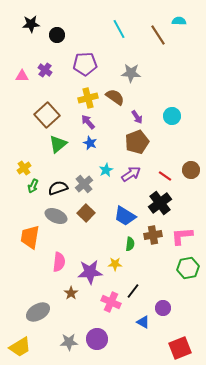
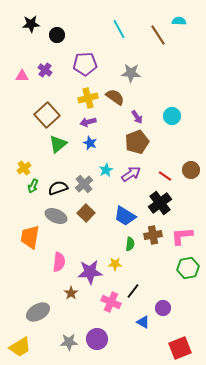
purple arrow at (88, 122): rotated 63 degrees counterclockwise
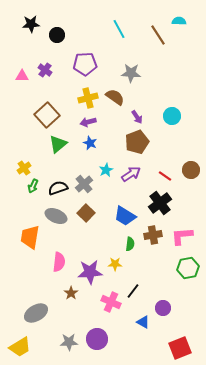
gray ellipse at (38, 312): moved 2 px left, 1 px down
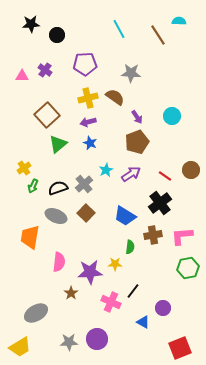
green semicircle at (130, 244): moved 3 px down
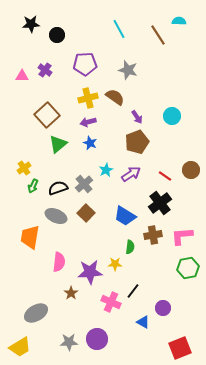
gray star at (131, 73): moved 3 px left, 3 px up; rotated 12 degrees clockwise
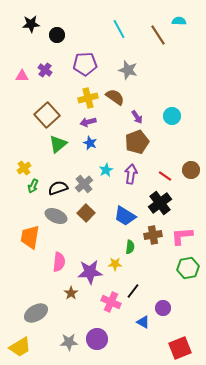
purple arrow at (131, 174): rotated 48 degrees counterclockwise
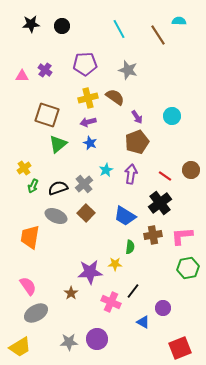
black circle at (57, 35): moved 5 px right, 9 px up
brown square at (47, 115): rotated 30 degrees counterclockwise
pink semicircle at (59, 262): moved 31 px left, 24 px down; rotated 42 degrees counterclockwise
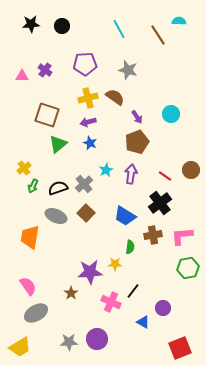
cyan circle at (172, 116): moved 1 px left, 2 px up
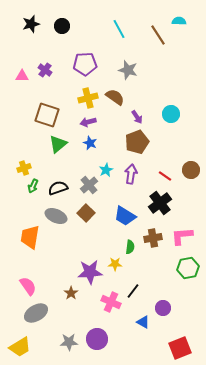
black star at (31, 24): rotated 12 degrees counterclockwise
yellow cross at (24, 168): rotated 16 degrees clockwise
gray cross at (84, 184): moved 5 px right, 1 px down
brown cross at (153, 235): moved 3 px down
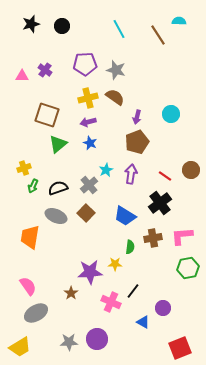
gray star at (128, 70): moved 12 px left
purple arrow at (137, 117): rotated 48 degrees clockwise
